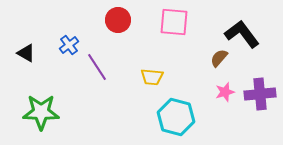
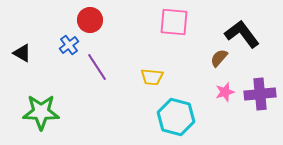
red circle: moved 28 px left
black triangle: moved 4 px left
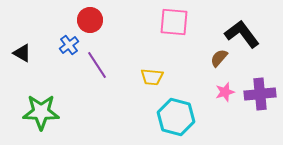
purple line: moved 2 px up
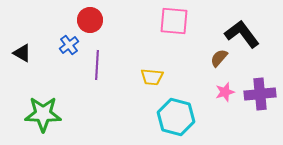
pink square: moved 1 px up
purple line: rotated 36 degrees clockwise
green star: moved 2 px right, 2 px down
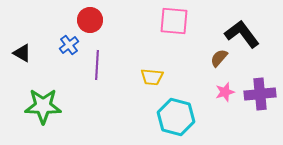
green star: moved 8 px up
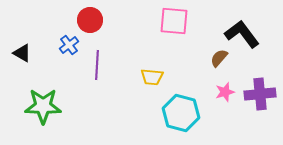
cyan hexagon: moved 5 px right, 4 px up
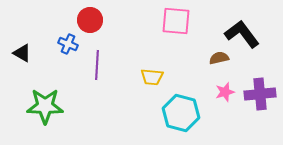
pink square: moved 2 px right
blue cross: moved 1 px left, 1 px up; rotated 30 degrees counterclockwise
brown semicircle: rotated 36 degrees clockwise
green star: moved 2 px right
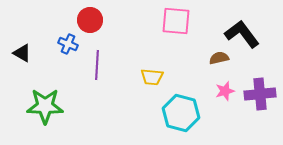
pink star: moved 1 px up
